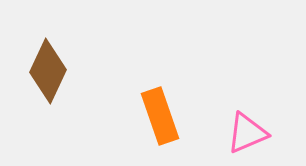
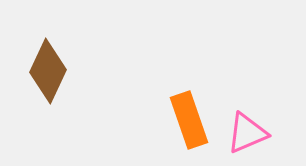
orange rectangle: moved 29 px right, 4 px down
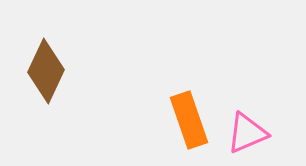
brown diamond: moved 2 px left
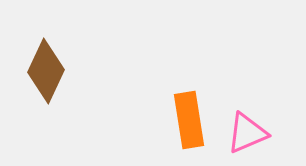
orange rectangle: rotated 10 degrees clockwise
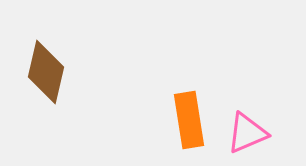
brown diamond: moved 1 px down; rotated 12 degrees counterclockwise
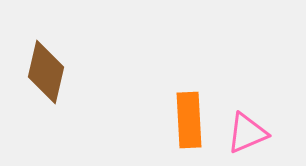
orange rectangle: rotated 6 degrees clockwise
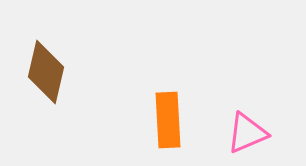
orange rectangle: moved 21 px left
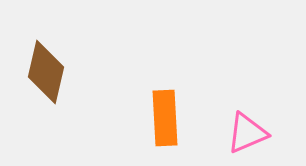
orange rectangle: moved 3 px left, 2 px up
